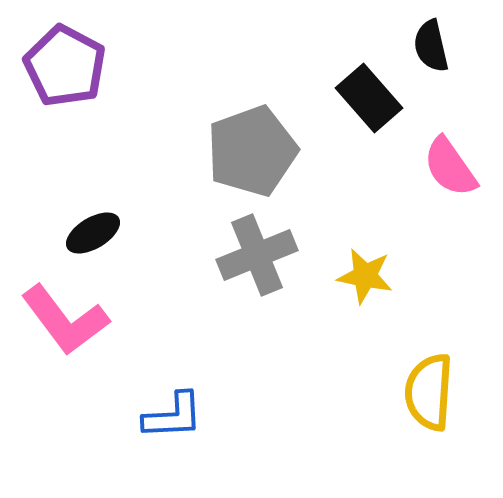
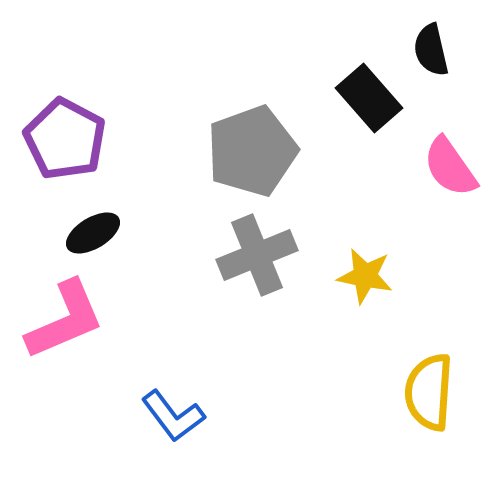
black semicircle: moved 4 px down
purple pentagon: moved 73 px down
pink L-shape: rotated 76 degrees counterclockwise
blue L-shape: rotated 56 degrees clockwise
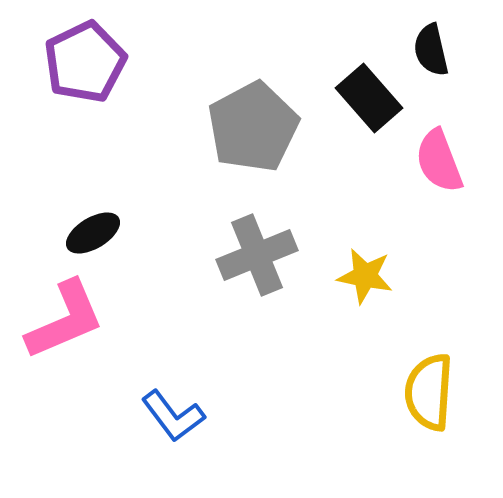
purple pentagon: moved 20 px right, 77 px up; rotated 18 degrees clockwise
gray pentagon: moved 1 px right, 24 px up; rotated 8 degrees counterclockwise
pink semicircle: moved 11 px left, 6 px up; rotated 14 degrees clockwise
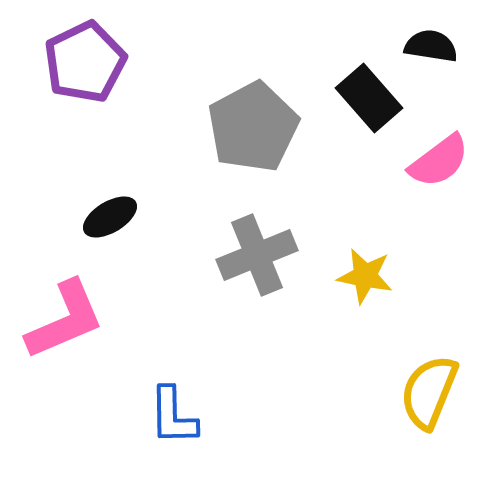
black semicircle: moved 4 px up; rotated 112 degrees clockwise
pink semicircle: rotated 106 degrees counterclockwise
black ellipse: moved 17 px right, 16 px up
yellow semicircle: rotated 18 degrees clockwise
blue L-shape: rotated 36 degrees clockwise
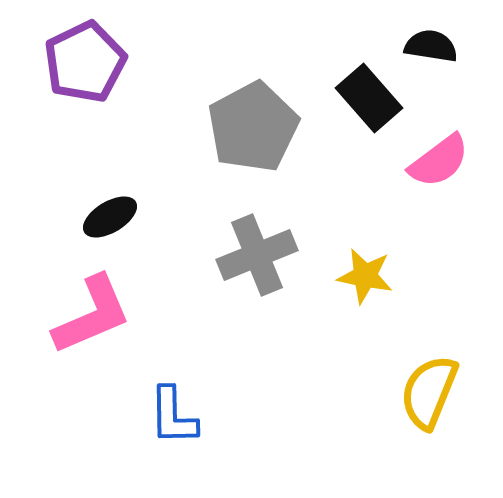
pink L-shape: moved 27 px right, 5 px up
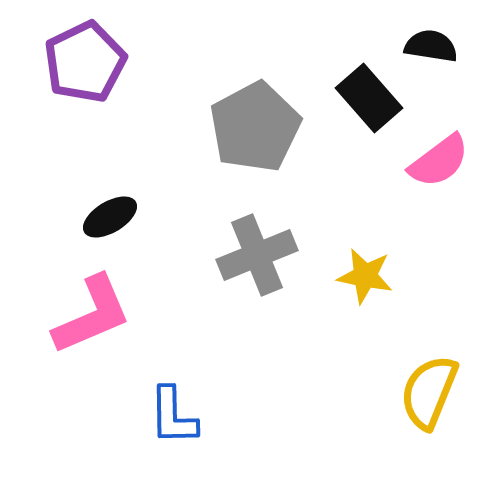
gray pentagon: moved 2 px right
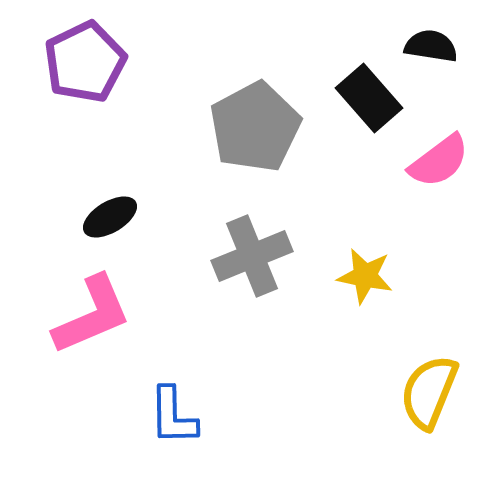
gray cross: moved 5 px left, 1 px down
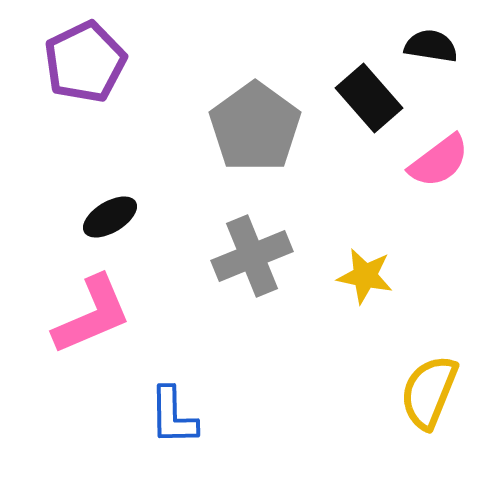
gray pentagon: rotated 8 degrees counterclockwise
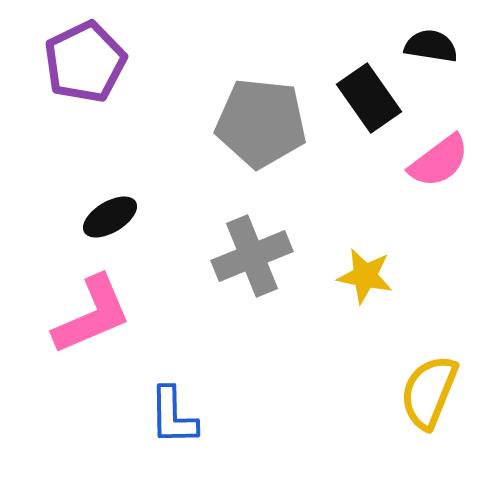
black rectangle: rotated 6 degrees clockwise
gray pentagon: moved 6 px right, 4 px up; rotated 30 degrees counterclockwise
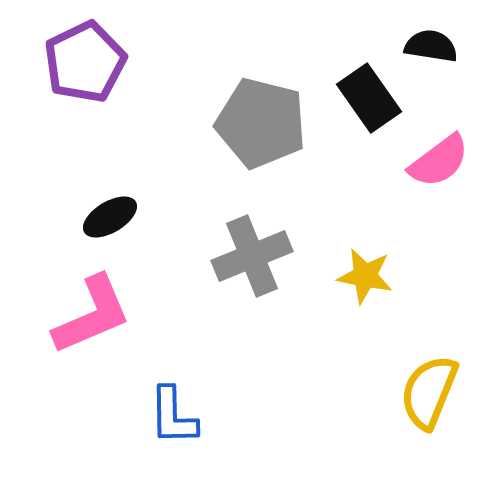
gray pentagon: rotated 8 degrees clockwise
